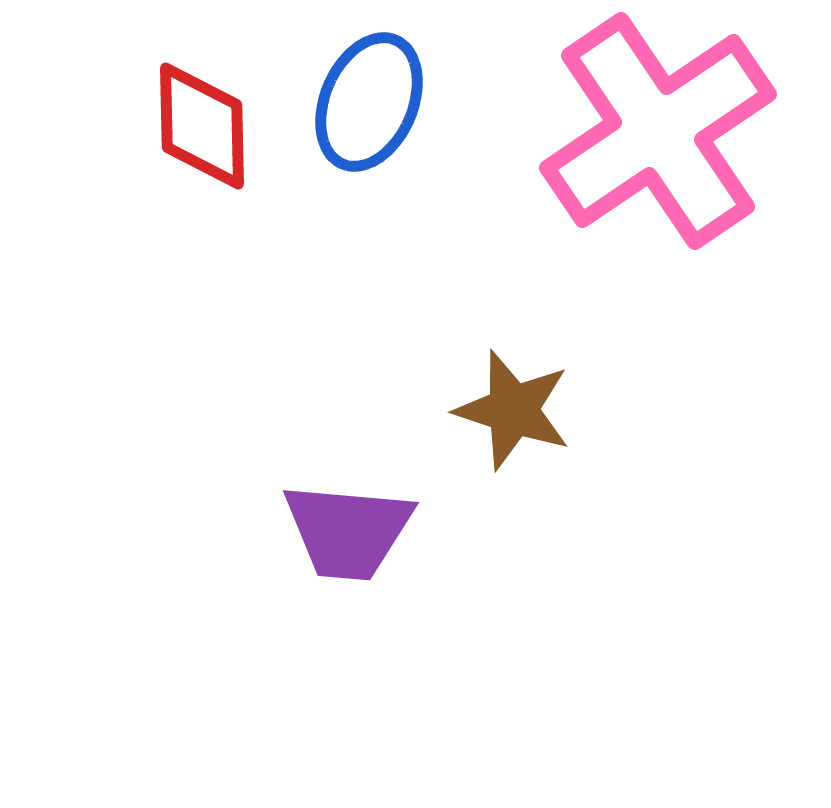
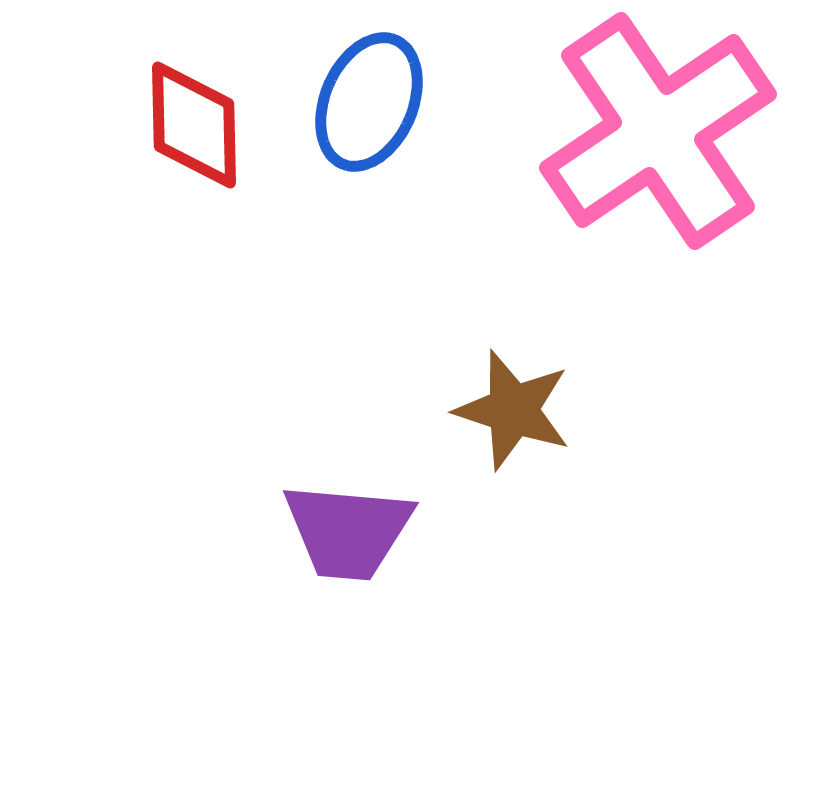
red diamond: moved 8 px left, 1 px up
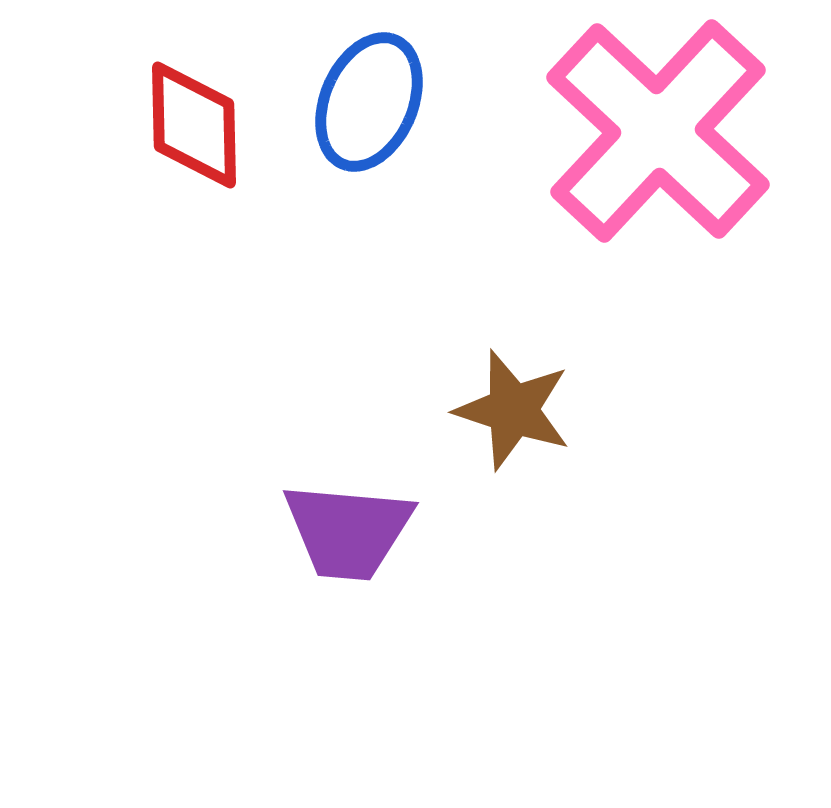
pink cross: rotated 13 degrees counterclockwise
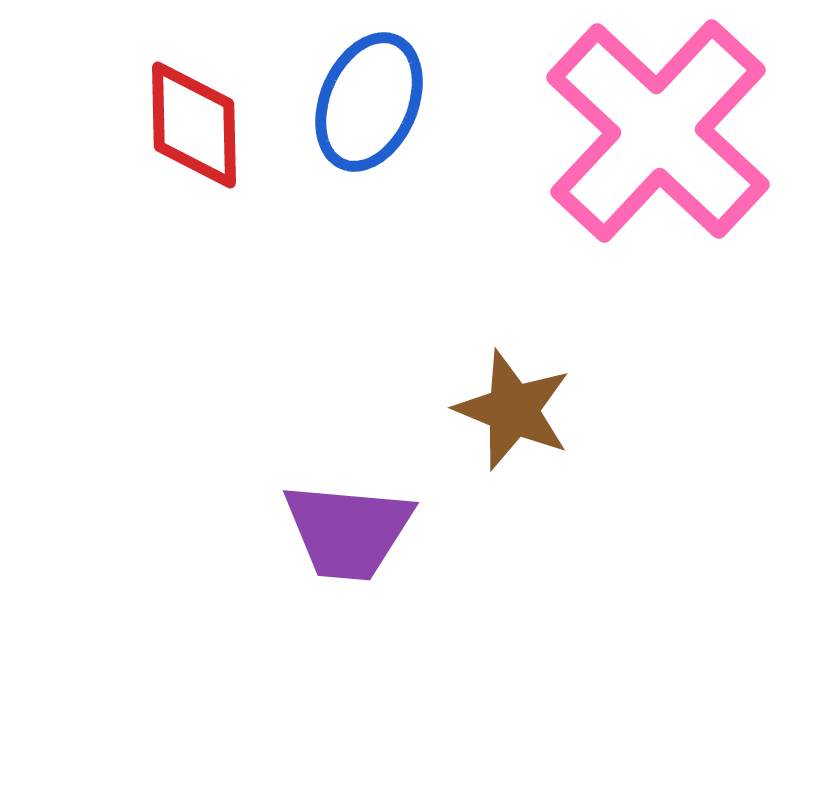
brown star: rotated 4 degrees clockwise
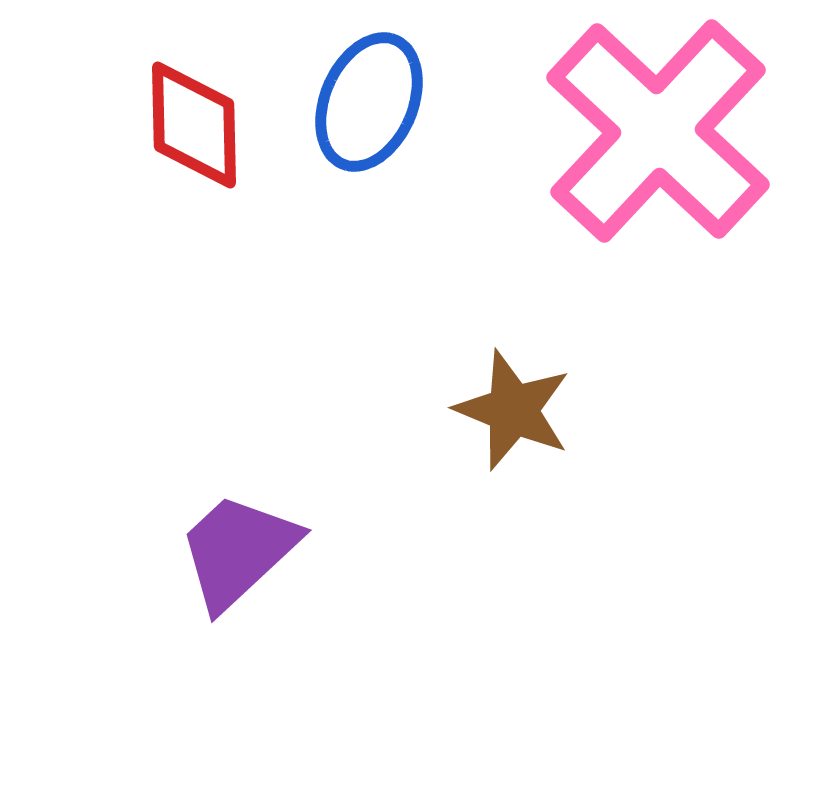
purple trapezoid: moved 110 px left, 20 px down; rotated 132 degrees clockwise
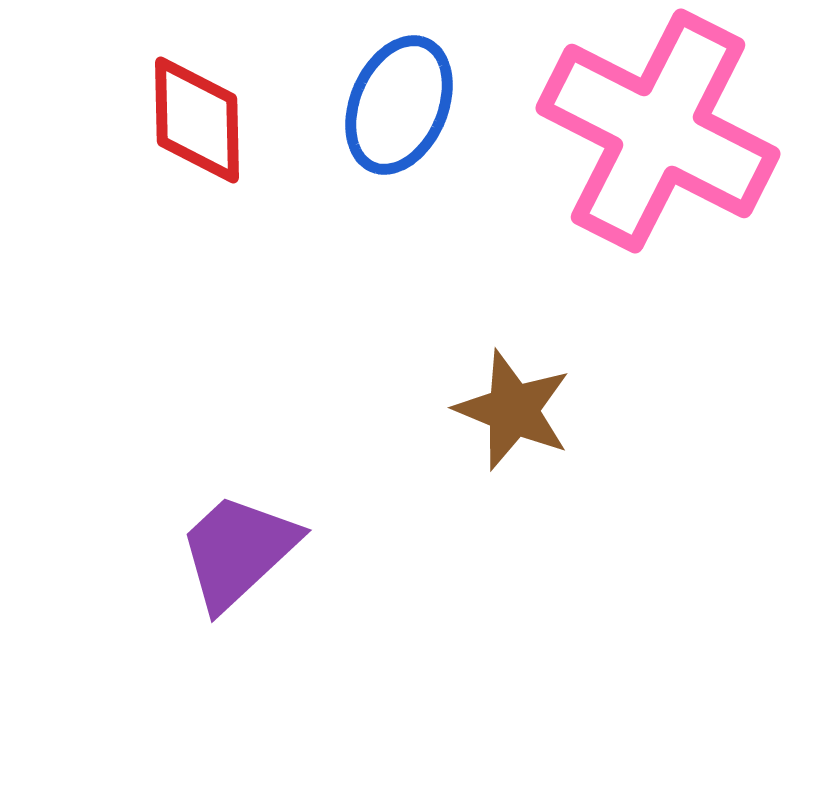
blue ellipse: moved 30 px right, 3 px down
red diamond: moved 3 px right, 5 px up
pink cross: rotated 16 degrees counterclockwise
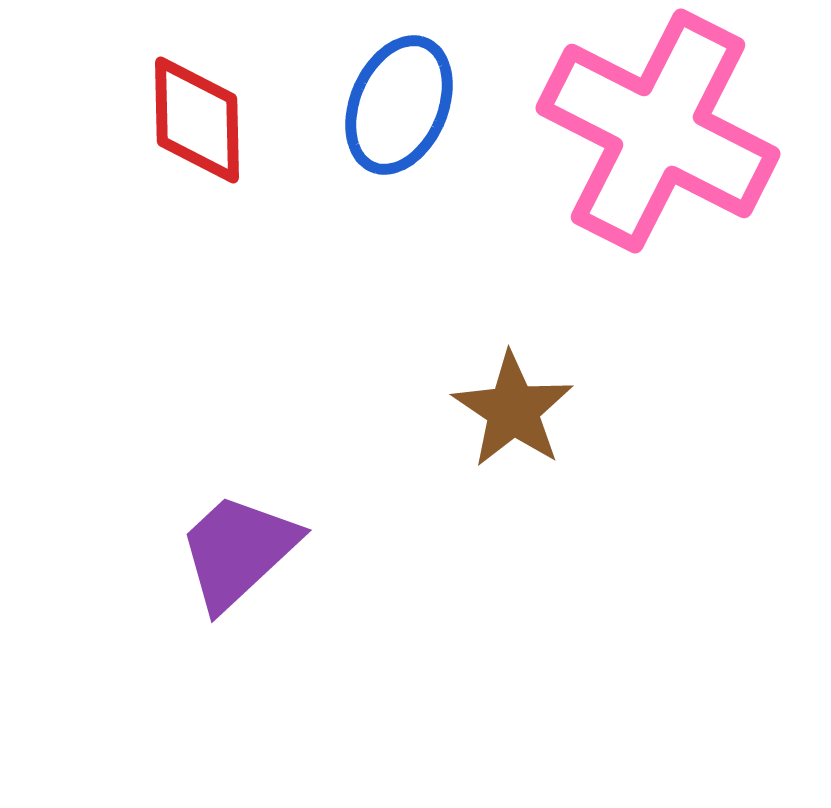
brown star: rotated 12 degrees clockwise
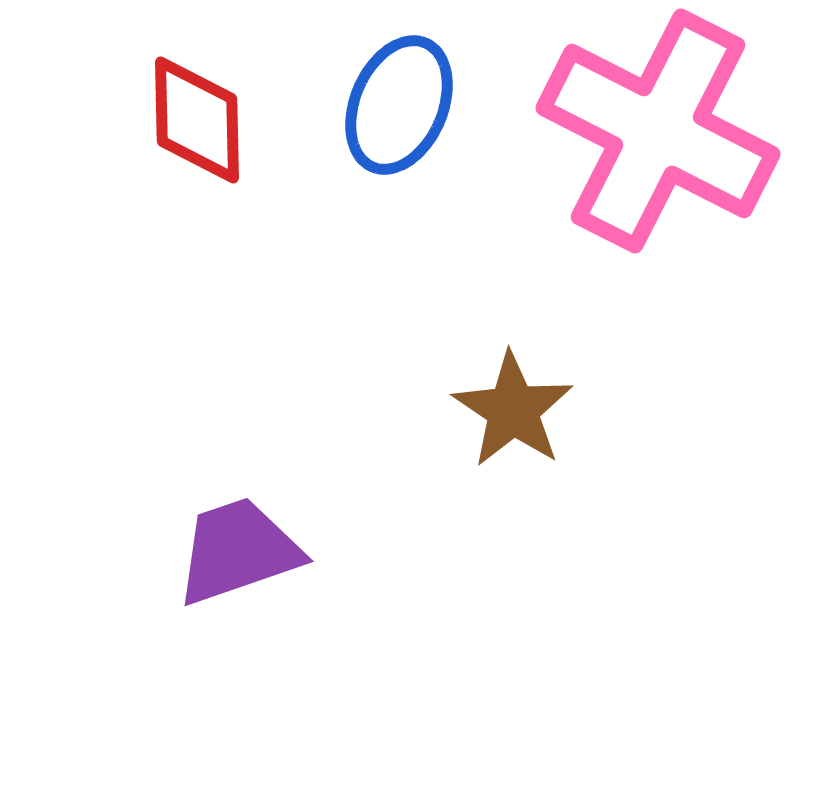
purple trapezoid: rotated 24 degrees clockwise
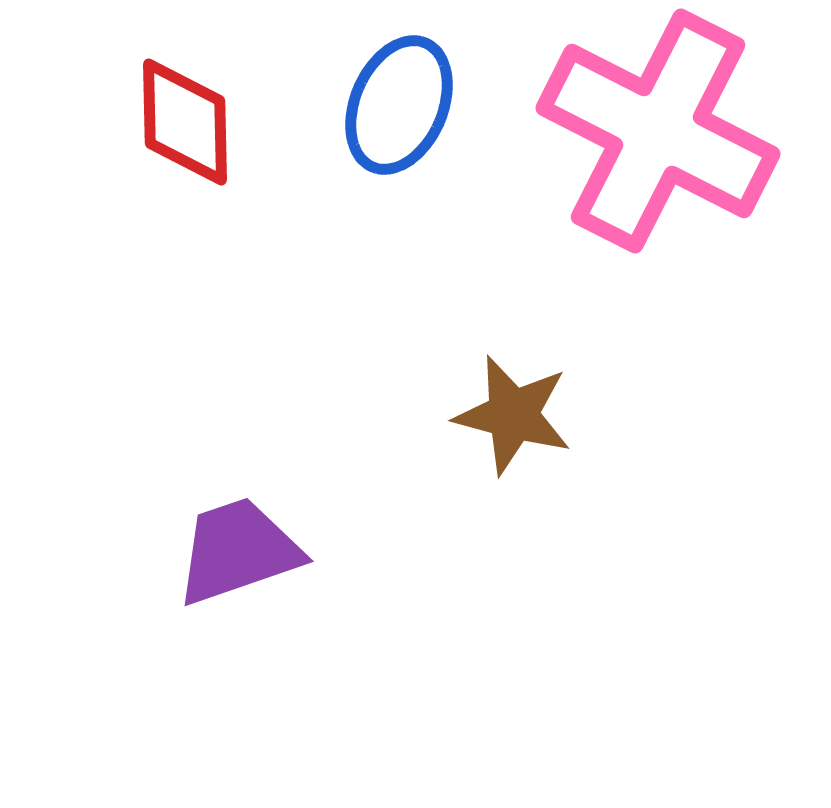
red diamond: moved 12 px left, 2 px down
brown star: moved 5 px down; rotated 19 degrees counterclockwise
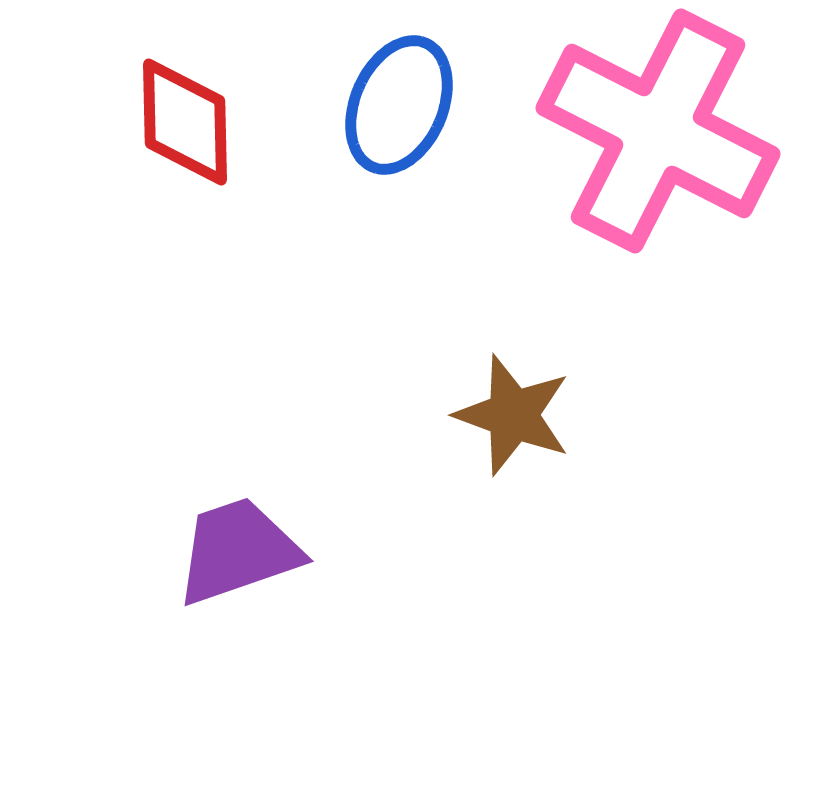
brown star: rotated 5 degrees clockwise
